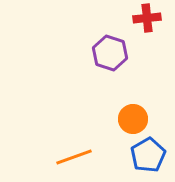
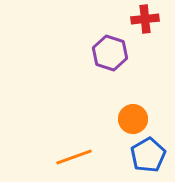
red cross: moved 2 px left, 1 px down
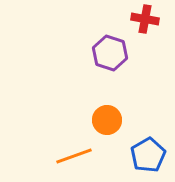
red cross: rotated 16 degrees clockwise
orange circle: moved 26 px left, 1 px down
orange line: moved 1 px up
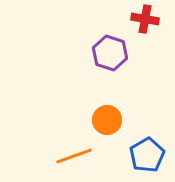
blue pentagon: moved 1 px left
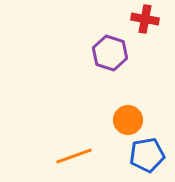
orange circle: moved 21 px right
blue pentagon: rotated 20 degrees clockwise
